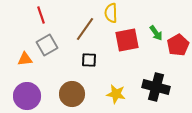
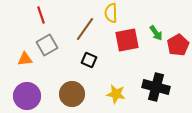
black square: rotated 21 degrees clockwise
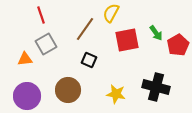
yellow semicircle: rotated 30 degrees clockwise
gray square: moved 1 px left, 1 px up
brown circle: moved 4 px left, 4 px up
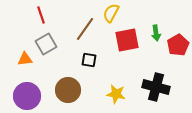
green arrow: rotated 28 degrees clockwise
black square: rotated 14 degrees counterclockwise
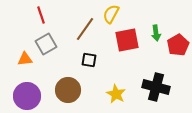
yellow semicircle: moved 1 px down
yellow star: rotated 18 degrees clockwise
